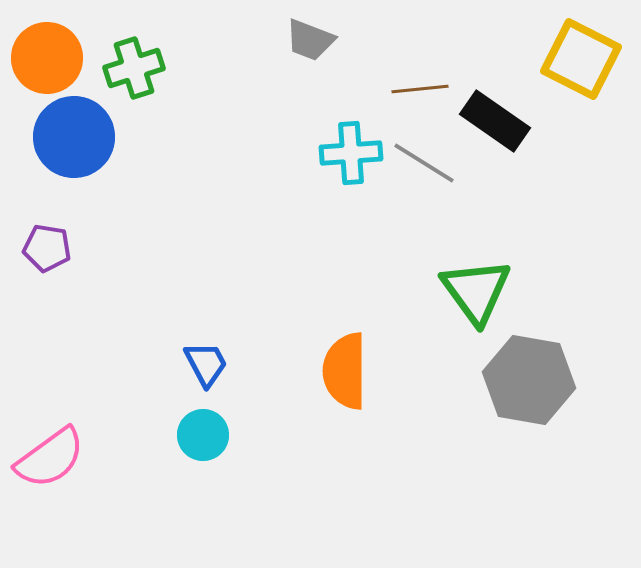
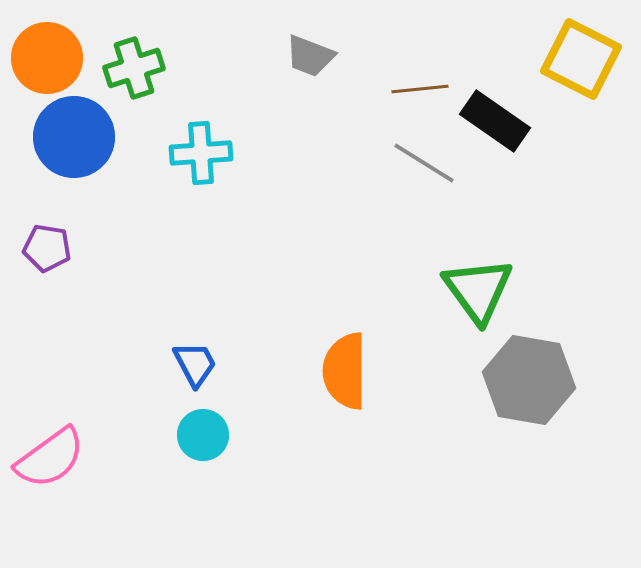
gray trapezoid: moved 16 px down
cyan cross: moved 150 px left
green triangle: moved 2 px right, 1 px up
blue trapezoid: moved 11 px left
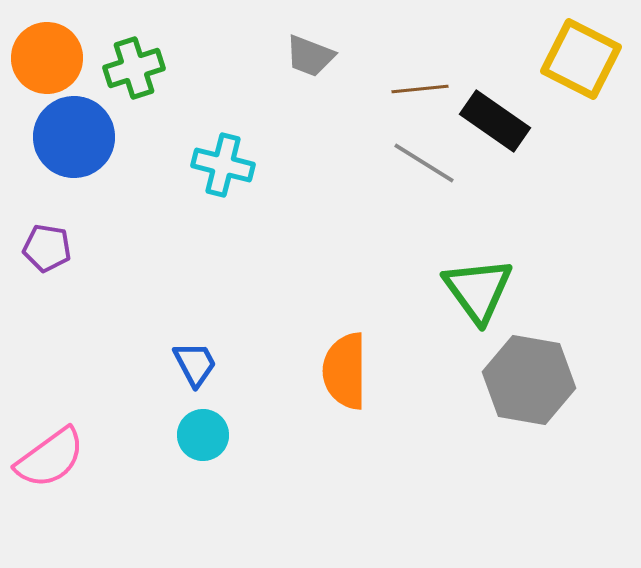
cyan cross: moved 22 px right, 12 px down; rotated 18 degrees clockwise
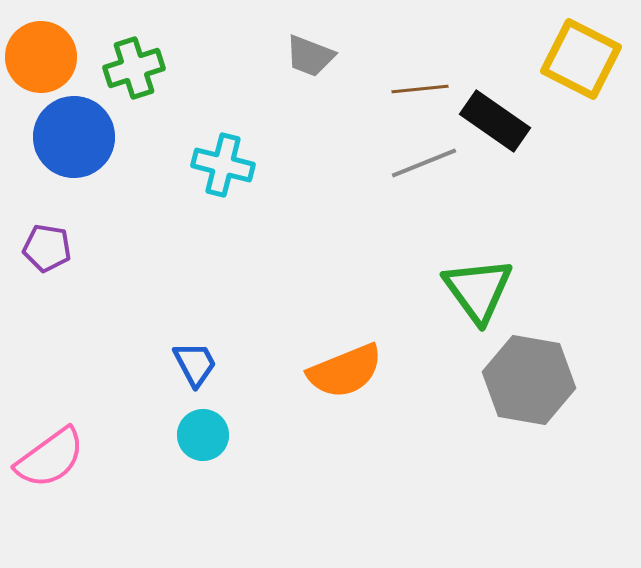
orange circle: moved 6 px left, 1 px up
gray line: rotated 54 degrees counterclockwise
orange semicircle: rotated 112 degrees counterclockwise
